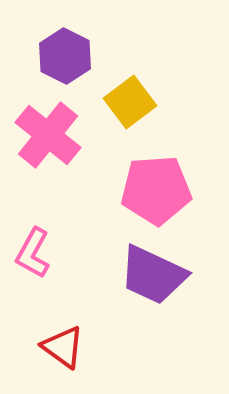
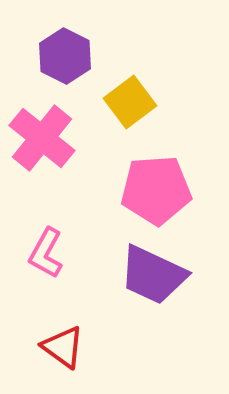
pink cross: moved 6 px left, 3 px down
pink L-shape: moved 13 px right
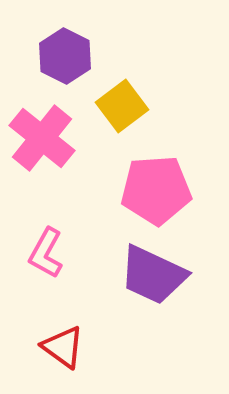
yellow square: moved 8 px left, 4 px down
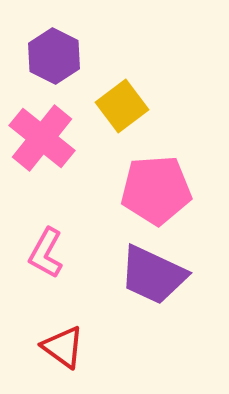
purple hexagon: moved 11 px left
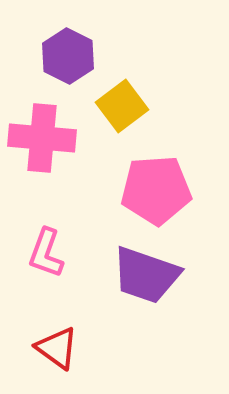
purple hexagon: moved 14 px right
pink cross: rotated 34 degrees counterclockwise
pink L-shape: rotated 9 degrees counterclockwise
purple trapezoid: moved 7 px left; rotated 6 degrees counterclockwise
red triangle: moved 6 px left, 1 px down
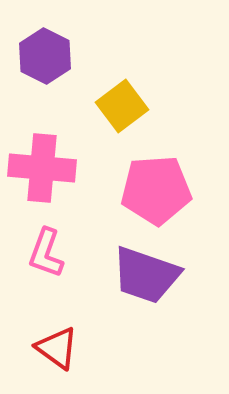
purple hexagon: moved 23 px left
pink cross: moved 30 px down
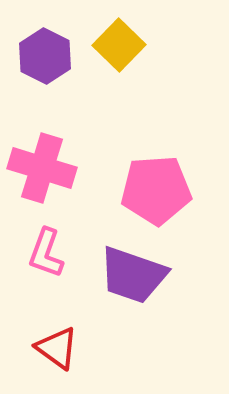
yellow square: moved 3 px left, 61 px up; rotated 9 degrees counterclockwise
pink cross: rotated 12 degrees clockwise
purple trapezoid: moved 13 px left
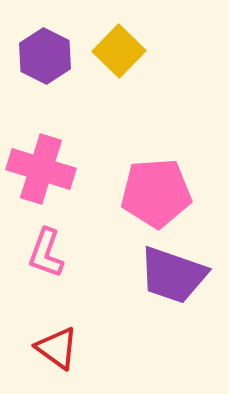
yellow square: moved 6 px down
pink cross: moved 1 px left, 1 px down
pink pentagon: moved 3 px down
purple trapezoid: moved 40 px right
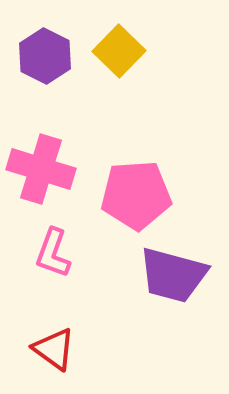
pink pentagon: moved 20 px left, 2 px down
pink L-shape: moved 7 px right
purple trapezoid: rotated 4 degrees counterclockwise
red triangle: moved 3 px left, 1 px down
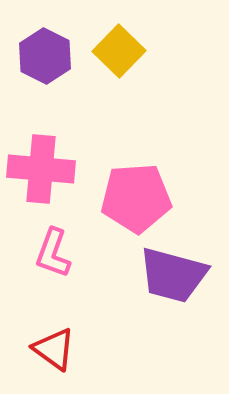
pink cross: rotated 12 degrees counterclockwise
pink pentagon: moved 3 px down
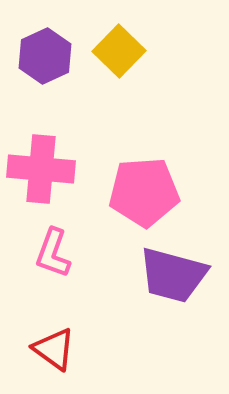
purple hexagon: rotated 8 degrees clockwise
pink pentagon: moved 8 px right, 6 px up
